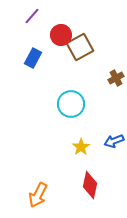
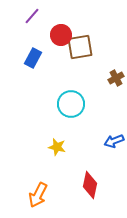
brown square: rotated 20 degrees clockwise
yellow star: moved 24 px left; rotated 24 degrees counterclockwise
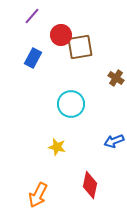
brown cross: rotated 28 degrees counterclockwise
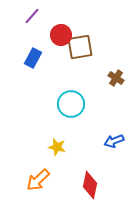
orange arrow: moved 15 px up; rotated 20 degrees clockwise
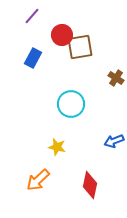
red circle: moved 1 px right
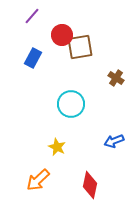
yellow star: rotated 12 degrees clockwise
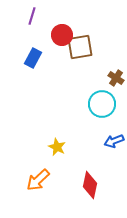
purple line: rotated 24 degrees counterclockwise
cyan circle: moved 31 px right
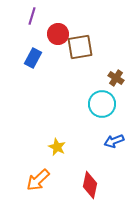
red circle: moved 4 px left, 1 px up
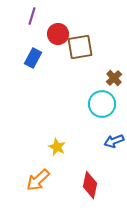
brown cross: moved 2 px left; rotated 14 degrees clockwise
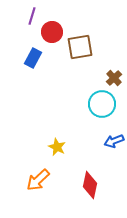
red circle: moved 6 px left, 2 px up
